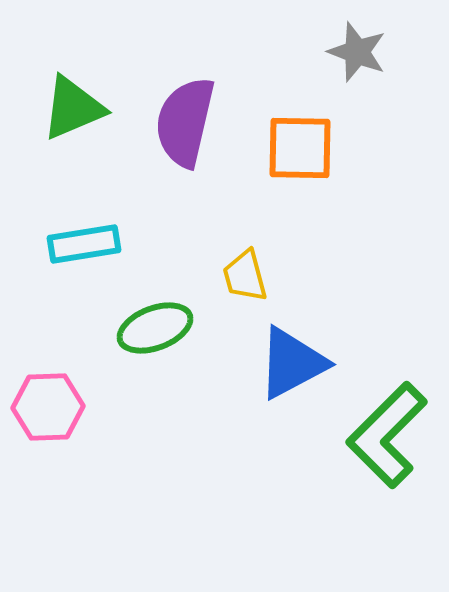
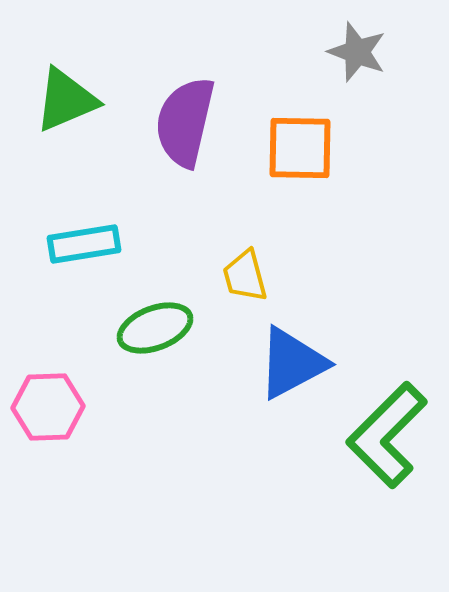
green triangle: moved 7 px left, 8 px up
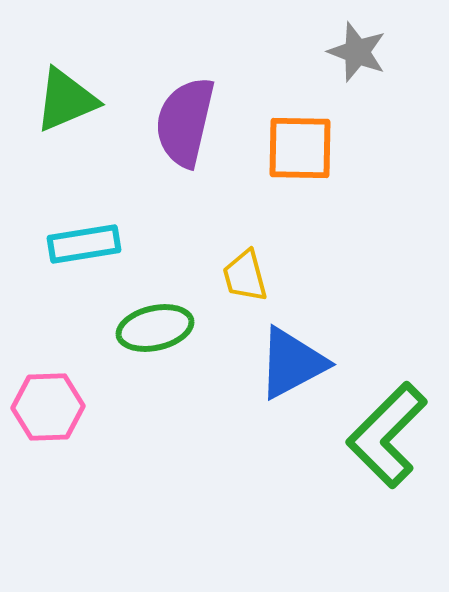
green ellipse: rotated 8 degrees clockwise
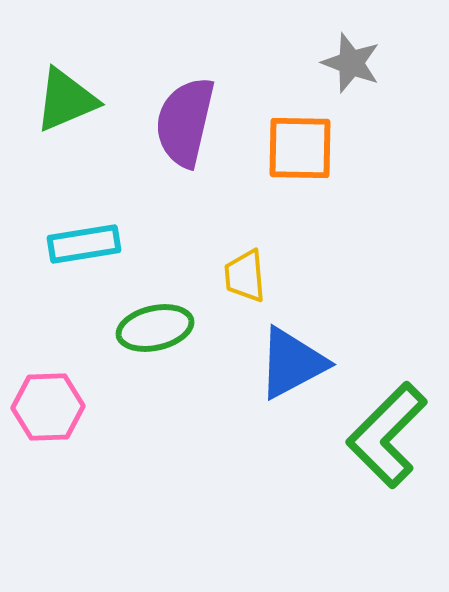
gray star: moved 6 px left, 11 px down
yellow trapezoid: rotated 10 degrees clockwise
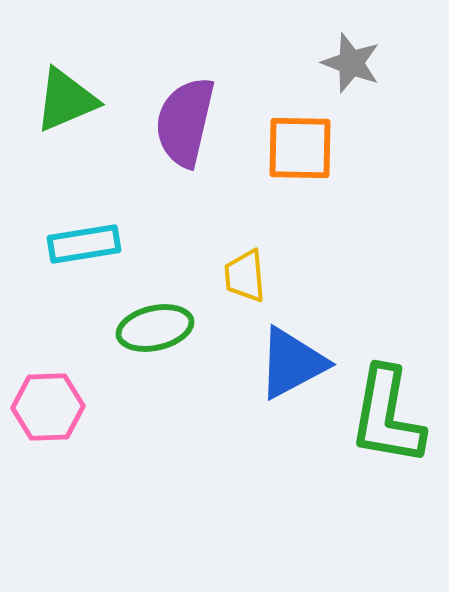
green L-shape: moved 19 px up; rotated 35 degrees counterclockwise
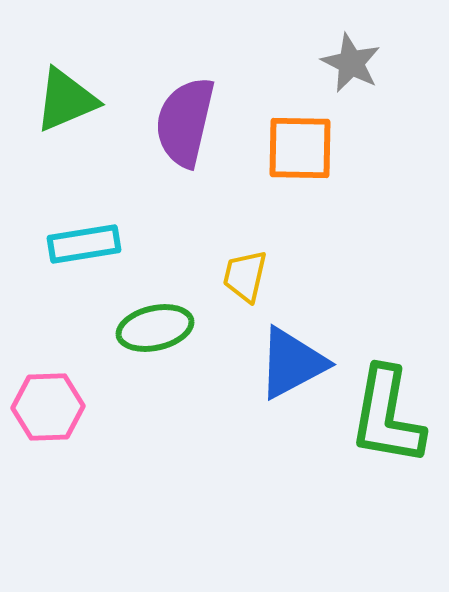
gray star: rotated 6 degrees clockwise
yellow trapezoid: rotated 18 degrees clockwise
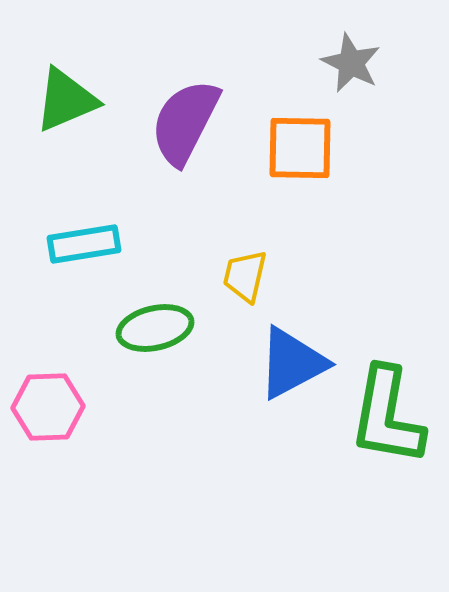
purple semicircle: rotated 14 degrees clockwise
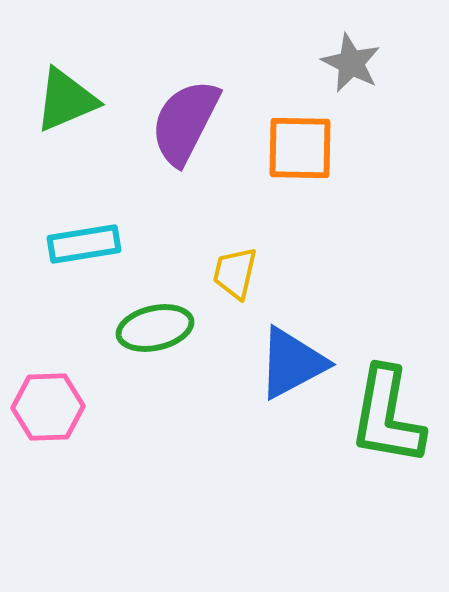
yellow trapezoid: moved 10 px left, 3 px up
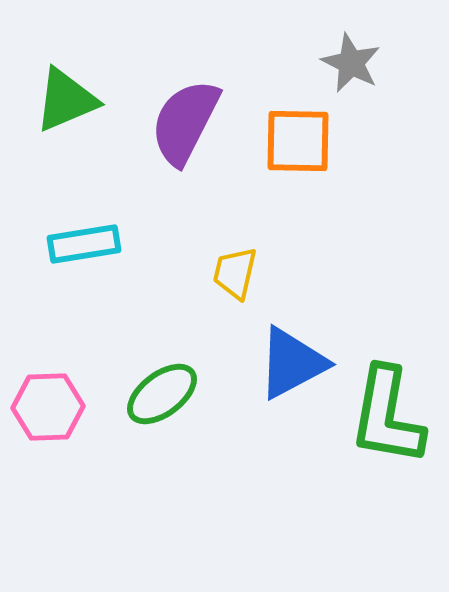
orange square: moved 2 px left, 7 px up
green ellipse: moved 7 px right, 66 px down; rotated 24 degrees counterclockwise
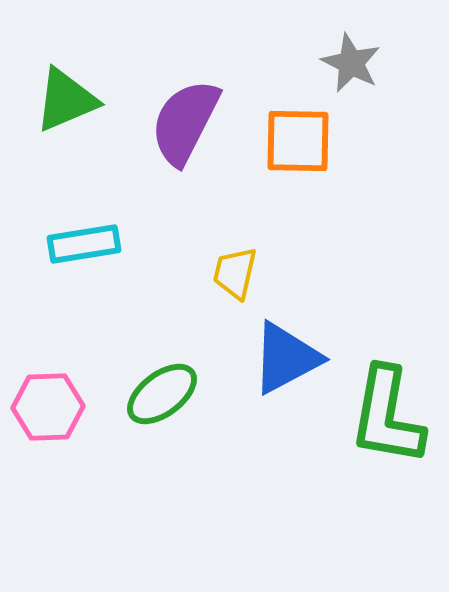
blue triangle: moved 6 px left, 5 px up
